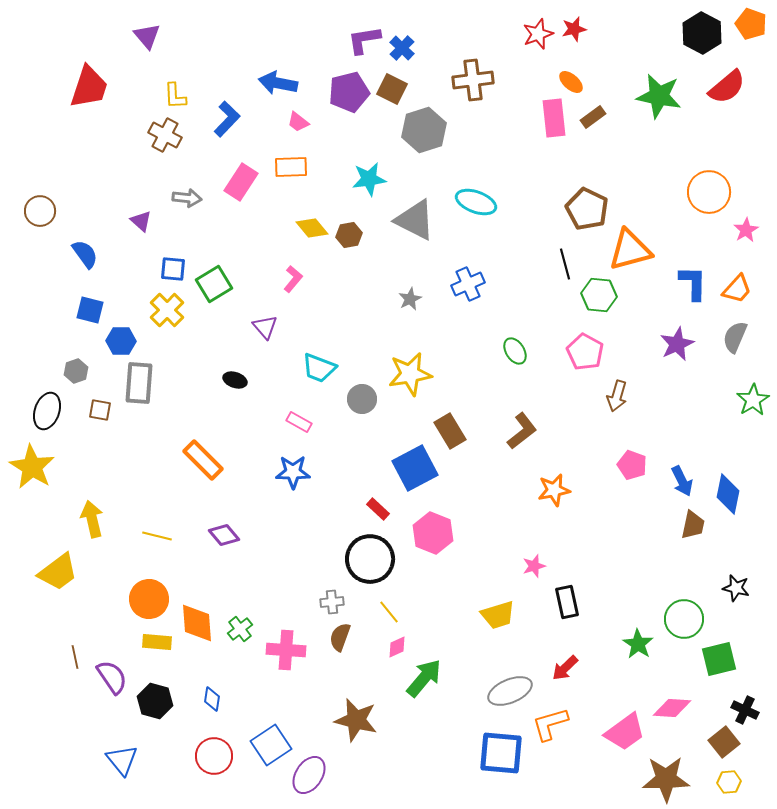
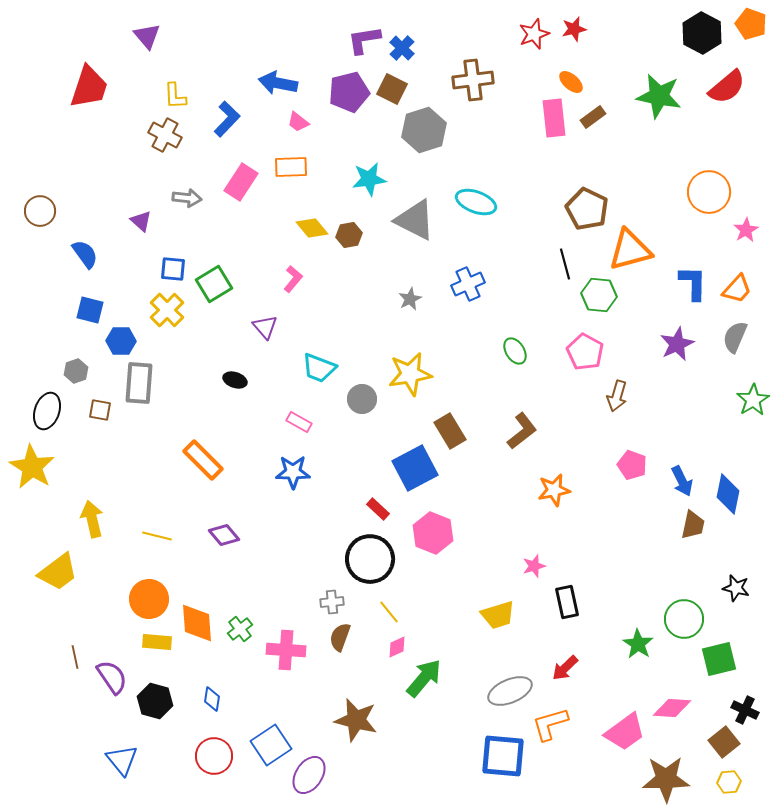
red star at (538, 34): moved 4 px left
blue square at (501, 753): moved 2 px right, 3 px down
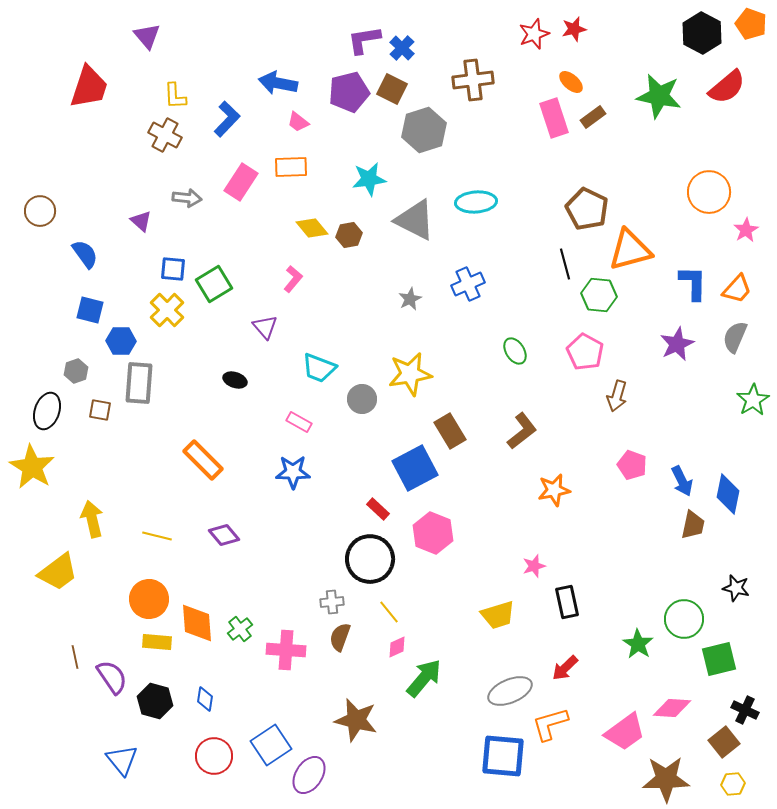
pink rectangle at (554, 118): rotated 12 degrees counterclockwise
cyan ellipse at (476, 202): rotated 24 degrees counterclockwise
blue diamond at (212, 699): moved 7 px left
yellow hexagon at (729, 782): moved 4 px right, 2 px down
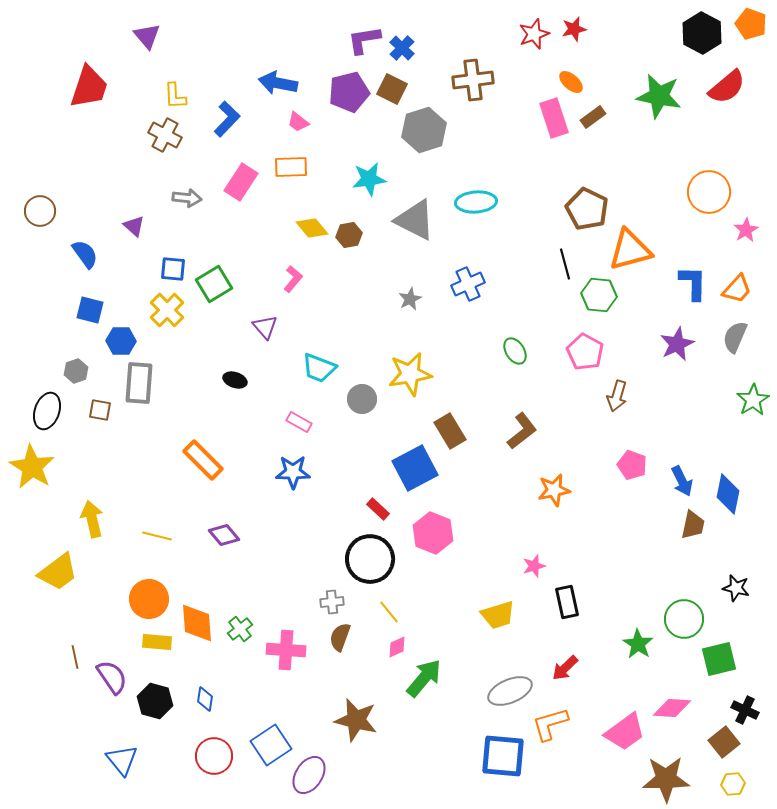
purple triangle at (141, 221): moved 7 px left, 5 px down
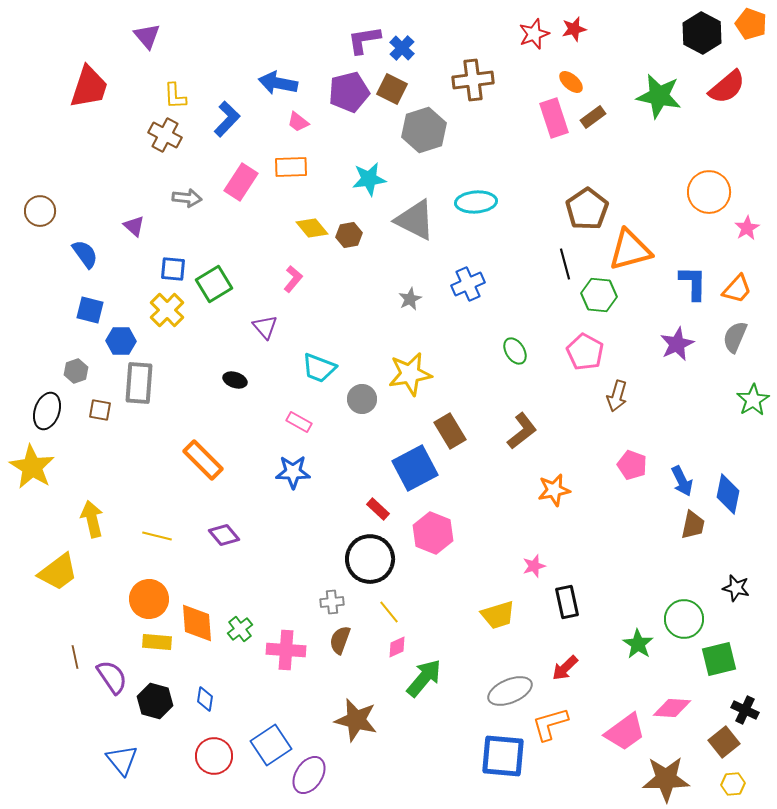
brown pentagon at (587, 209): rotated 12 degrees clockwise
pink star at (746, 230): moved 1 px right, 2 px up
brown semicircle at (340, 637): moved 3 px down
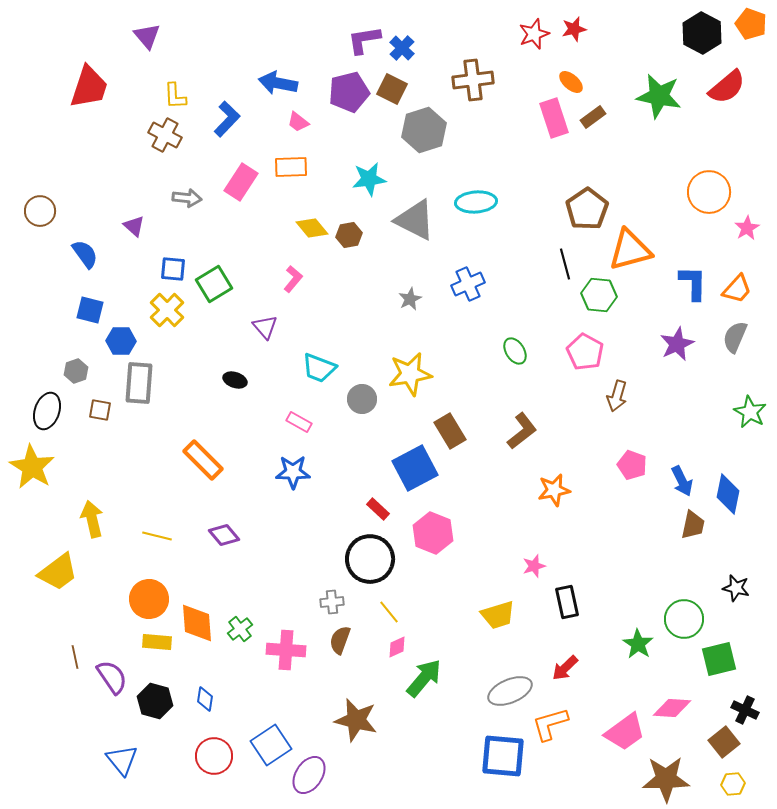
green star at (753, 400): moved 3 px left, 12 px down; rotated 12 degrees counterclockwise
